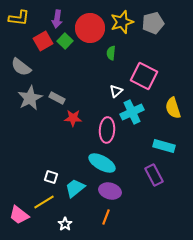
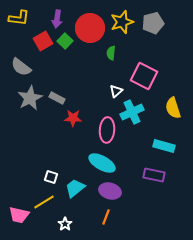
purple rectangle: rotated 50 degrees counterclockwise
pink trapezoid: rotated 25 degrees counterclockwise
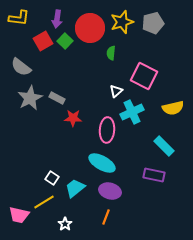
yellow semicircle: rotated 85 degrees counterclockwise
cyan rectangle: rotated 30 degrees clockwise
white square: moved 1 px right, 1 px down; rotated 16 degrees clockwise
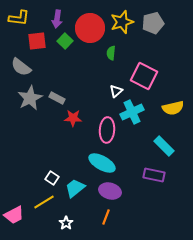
red square: moved 6 px left; rotated 24 degrees clockwise
pink trapezoid: moved 5 px left; rotated 40 degrees counterclockwise
white star: moved 1 px right, 1 px up
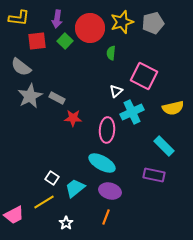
gray star: moved 2 px up
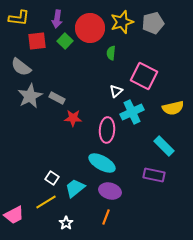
yellow line: moved 2 px right
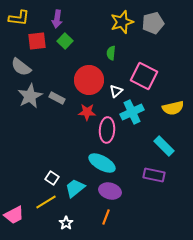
red circle: moved 1 px left, 52 px down
red star: moved 14 px right, 6 px up
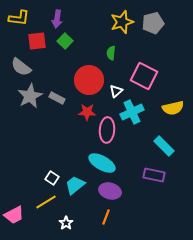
cyan trapezoid: moved 3 px up
